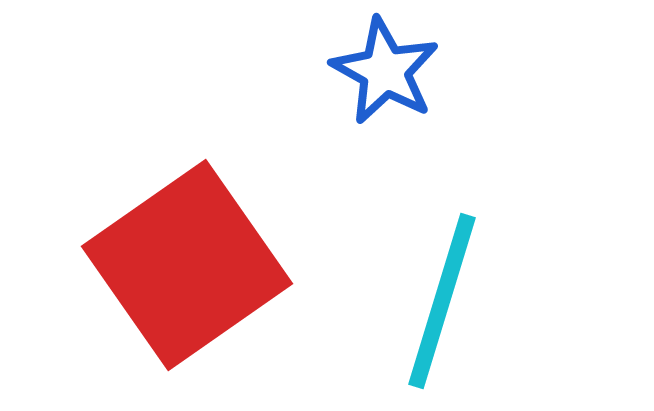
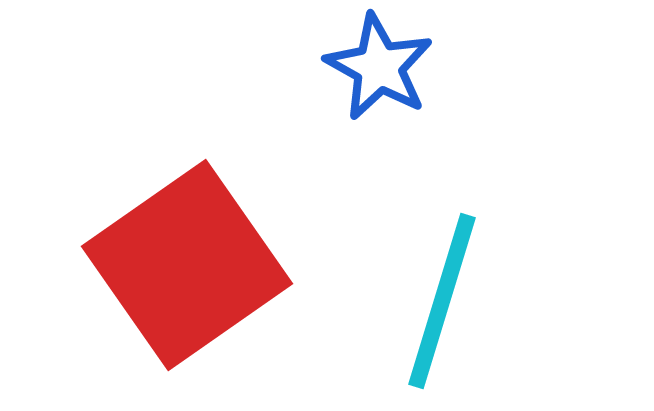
blue star: moved 6 px left, 4 px up
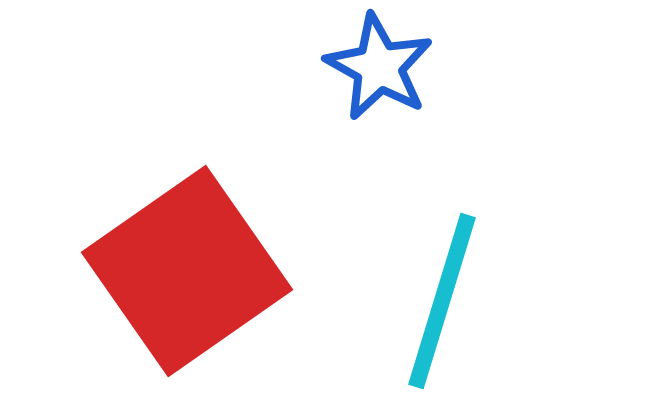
red square: moved 6 px down
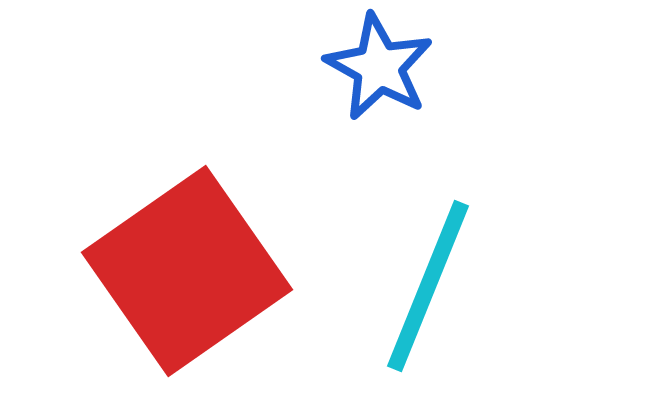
cyan line: moved 14 px left, 15 px up; rotated 5 degrees clockwise
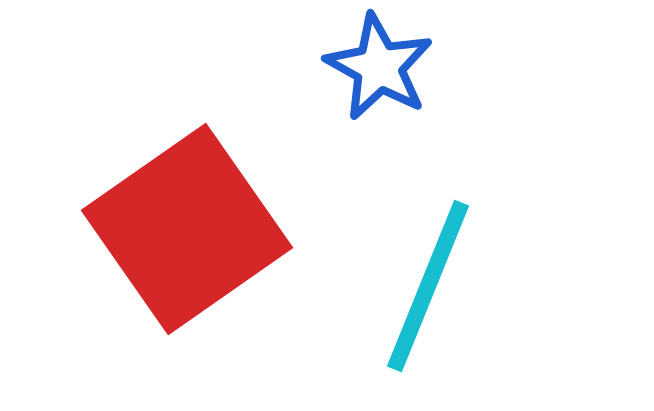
red square: moved 42 px up
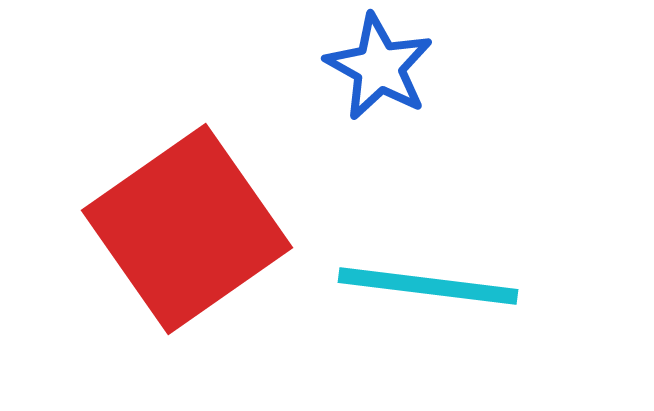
cyan line: rotated 75 degrees clockwise
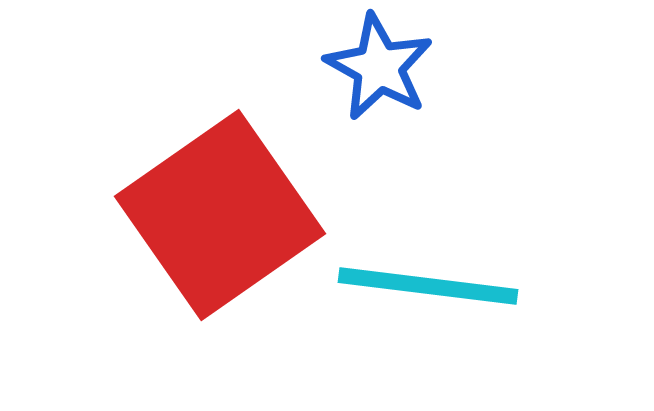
red square: moved 33 px right, 14 px up
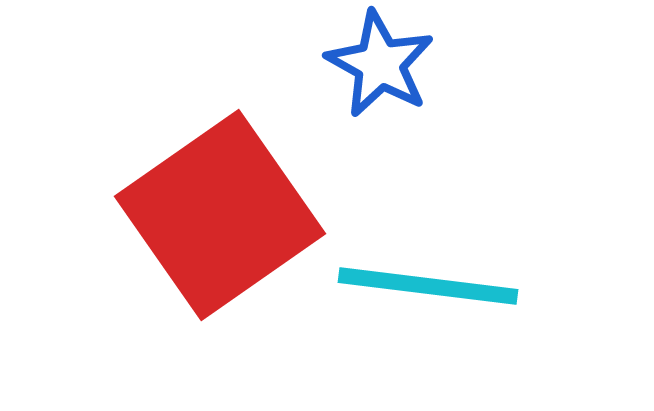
blue star: moved 1 px right, 3 px up
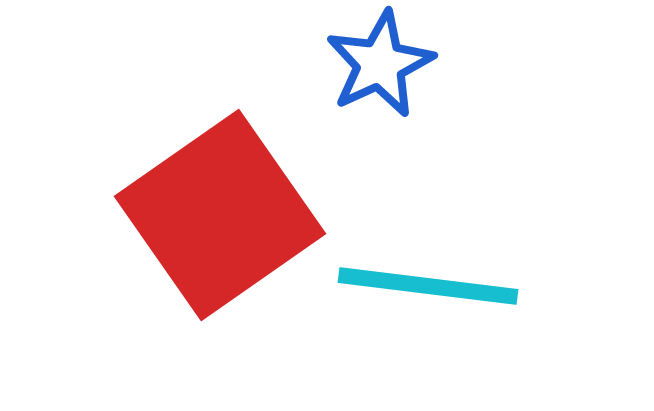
blue star: rotated 18 degrees clockwise
